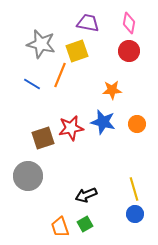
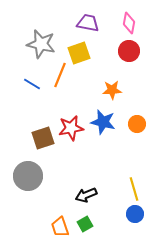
yellow square: moved 2 px right, 2 px down
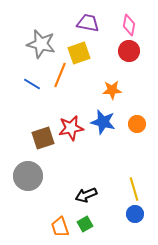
pink diamond: moved 2 px down
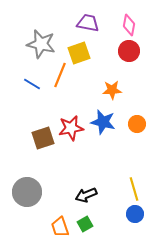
gray circle: moved 1 px left, 16 px down
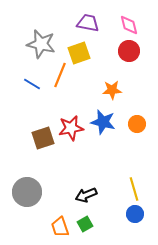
pink diamond: rotated 25 degrees counterclockwise
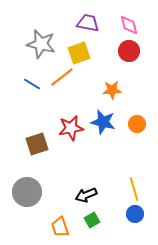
orange line: moved 2 px right, 2 px down; rotated 30 degrees clockwise
brown square: moved 6 px left, 6 px down
green square: moved 7 px right, 4 px up
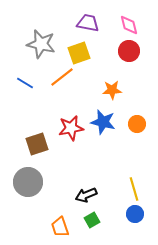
blue line: moved 7 px left, 1 px up
gray circle: moved 1 px right, 10 px up
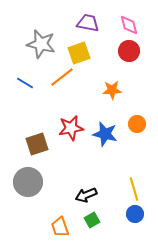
blue star: moved 2 px right, 12 px down
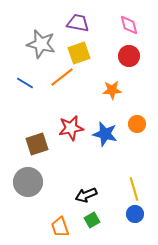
purple trapezoid: moved 10 px left
red circle: moved 5 px down
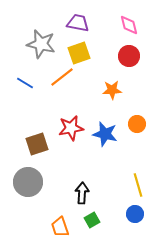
yellow line: moved 4 px right, 4 px up
black arrow: moved 4 px left, 2 px up; rotated 115 degrees clockwise
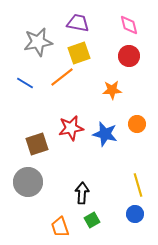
gray star: moved 3 px left, 2 px up; rotated 24 degrees counterclockwise
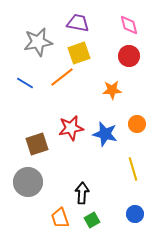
yellow line: moved 5 px left, 16 px up
orange trapezoid: moved 9 px up
